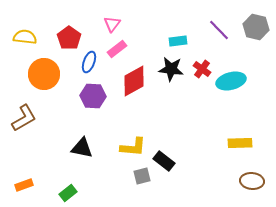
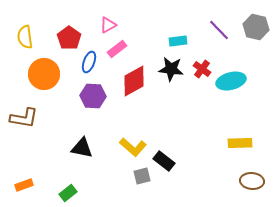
pink triangle: moved 4 px left, 1 px down; rotated 24 degrees clockwise
yellow semicircle: rotated 105 degrees counterclockwise
brown L-shape: rotated 40 degrees clockwise
yellow L-shape: rotated 36 degrees clockwise
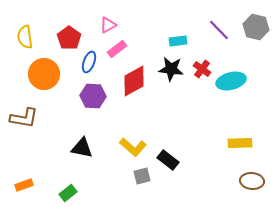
black rectangle: moved 4 px right, 1 px up
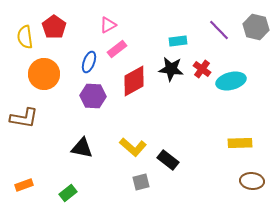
red pentagon: moved 15 px left, 11 px up
gray square: moved 1 px left, 6 px down
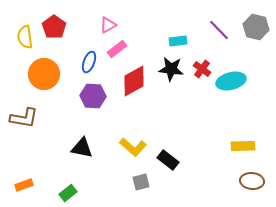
yellow rectangle: moved 3 px right, 3 px down
